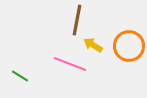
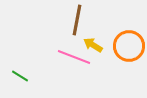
pink line: moved 4 px right, 7 px up
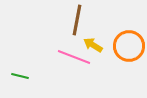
green line: rotated 18 degrees counterclockwise
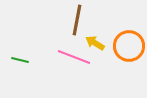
yellow arrow: moved 2 px right, 2 px up
green line: moved 16 px up
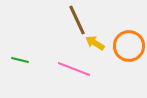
brown line: rotated 36 degrees counterclockwise
pink line: moved 12 px down
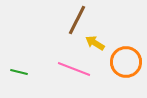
brown line: rotated 52 degrees clockwise
orange circle: moved 3 px left, 16 px down
green line: moved 1 px left, 12 px down
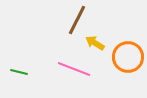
orange circle: moved 2 px right, 5 px up
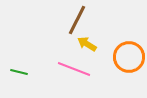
yellow arrow: moved 8 px left, 1 px down
orange circle: moved 1 px right
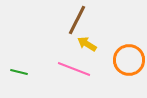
orange circle: moved 3 px down
